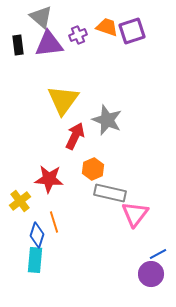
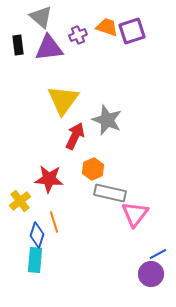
purple triangle: moved 4 px down
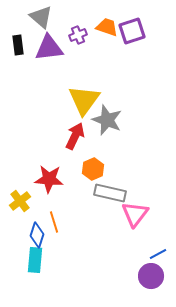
yellow triangle: moved 21 px right
purple circle: moved 2 px down
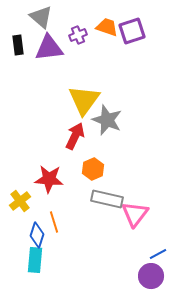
gray rectangle: moved 3 px left, 6 px down
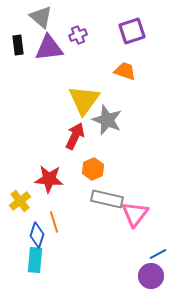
orange trapezoid: moved 18 px right, 44 px down
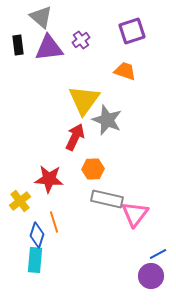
purple cross: moved 3 px right, 5 px down; rotated 12 degrees counterclockwise
red arrow: moved 1 px down
orange hexagon: rotated 20 degrees clockwise
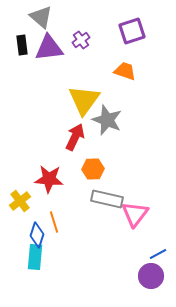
black rectangle: moved 4 px right
cyan rectangle: moved 3 px up
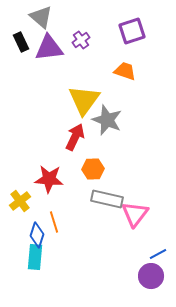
black rectangle: moved 1 px left, 3 px up; rotated 18 degrees counterclockwise
